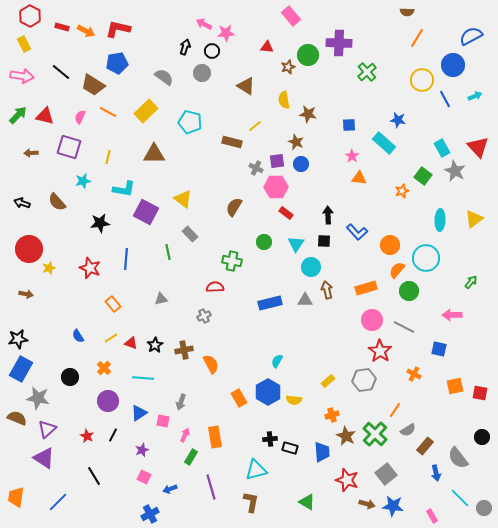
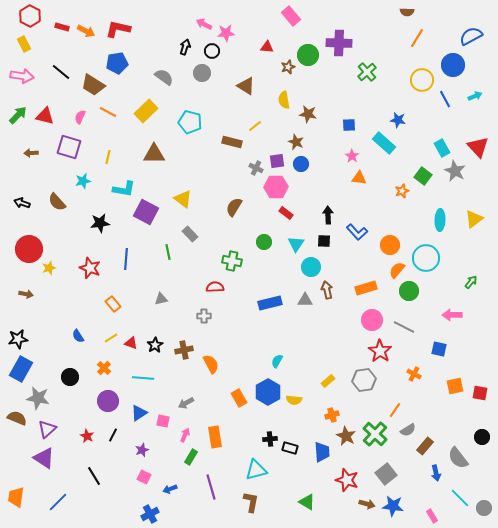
gray cross at (204, 316): rotated 24 degrees clockwise
gray arrow at (181, 402): moved 5 px right, 1 px down; rotated 42 degrees clockwise
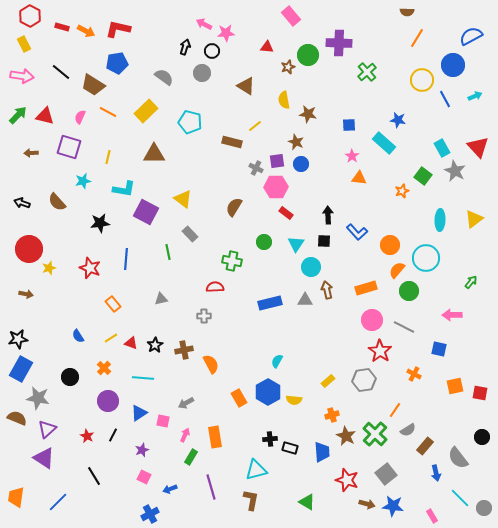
brown L-shape at (251, 502): moved 2 px up
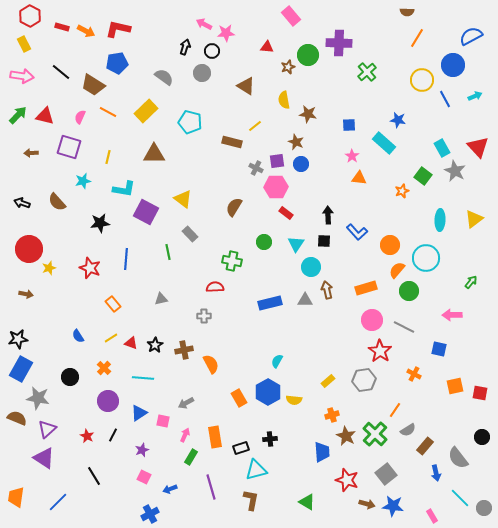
black rectangle at (290, 448): moved 49 px left; rotated 35 degrees counterclockwise
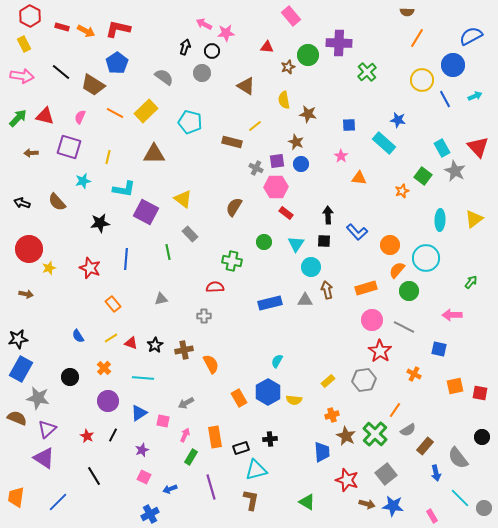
blue pentagon at (117, 63): rotated 25 degrees counterclockwise
orange line at (108, 112): moved 7 px right, 1 px down
green arrow at (18, 115): moved 3 px down
pink star at (352, 156): moved 11 px left
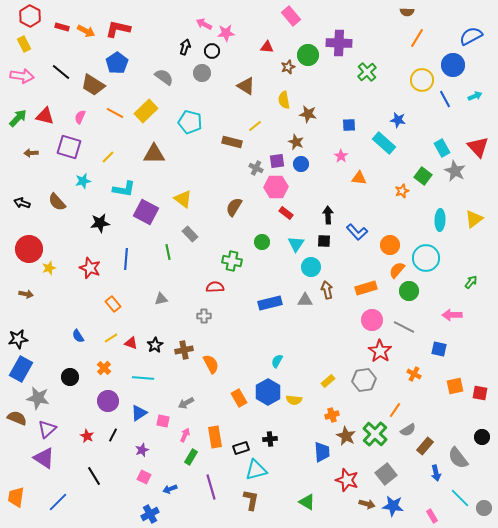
yellow line at (108, 157): rotated 32 degrees clockwise
green circle at (264, 242): moved 2 px left
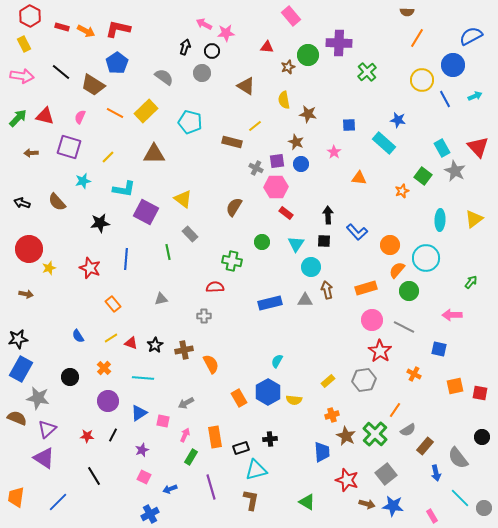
pink star at (341, 156): moved 7 px left, 4 px up
red star at (87, 436): rotated 24 degrees counterclockwise
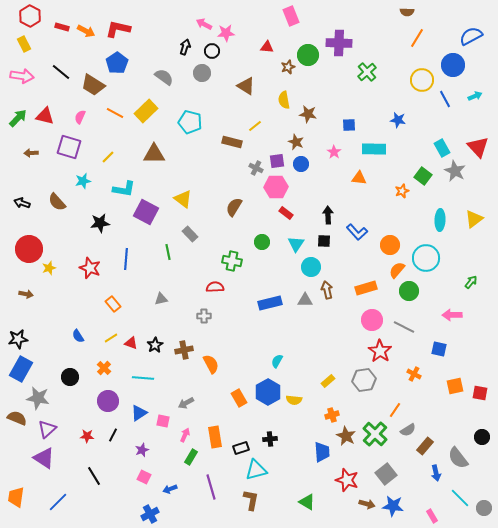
pink rectangle at (291, 16): rotated 18 degrees clockwise
cyan rectangle at (384, 143): moved 10 px left, 6 px down; rotated 40 degrees counterclockwise
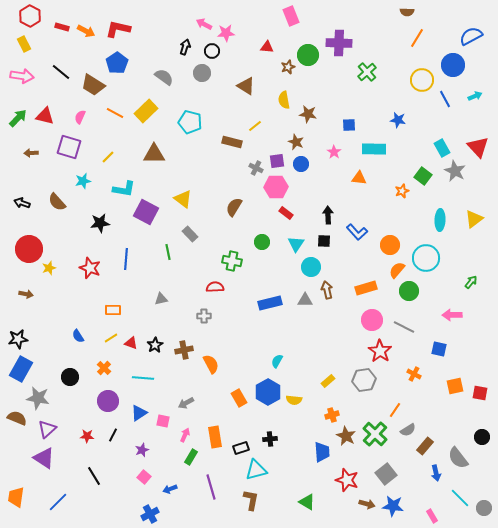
orange rectangle at (113, 304): moved 6 px down; rotated 49 degrees counterclockwise
pink square at (144, 477): rotated 16 degrees clockwise
